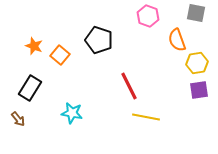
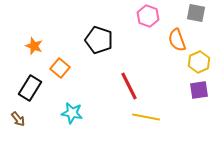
orange square: moved 13 px down
yellow hexagon: moved 2 px right, 1 px up; rotated 15 degrees counterclockwise
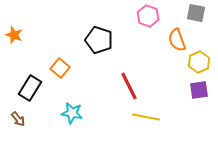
orange star: moved 20 px left, 11 px up
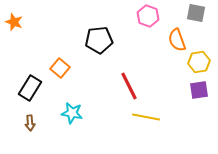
orange star: moved 13 px up
black pentagon: rotated 24 degrees counterclockwise
yellow hexagon: rotated 15 degrees clockwise
brown arrow: moved 12 px right, 4 px down; rotated 35 degrees clockwise
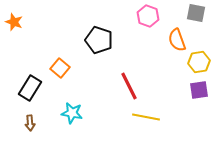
black pentagon: rotated 24 degrees clockwise
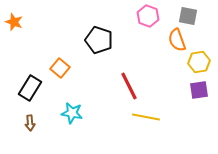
gray square: moved 8 px left, 3 px down
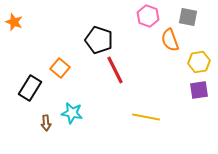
gray square: moved 1 px down
orange semicircle: moved 7 px left
red line: moved 14 px left, 16 px up
brown arrow: moved 16 px right
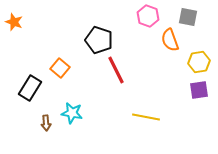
red line: moved 1 px right
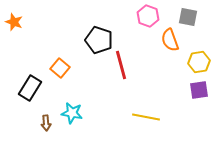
red line: moved 5 px right, 5 px up; rotated 12 degrees clockwise
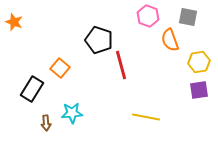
black rectangle: moved 2 px right, 1 px down
cyan star: rotated 15 degrees counterclockwise
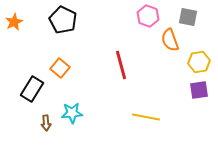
orange star: rotated 24 degrees clockwise
black pentagon: moved 36 px left, 20 px up; rotated 8 degrees clockwise
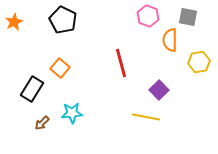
orange semicircle: rotated 20 degrees clockwise
red line: moved 2 px up
purple square: moved 40 px left; rotated 36 degrees counterclockwise
brown arrow: moved 4 px left; rotated 49 degrees clockwise
